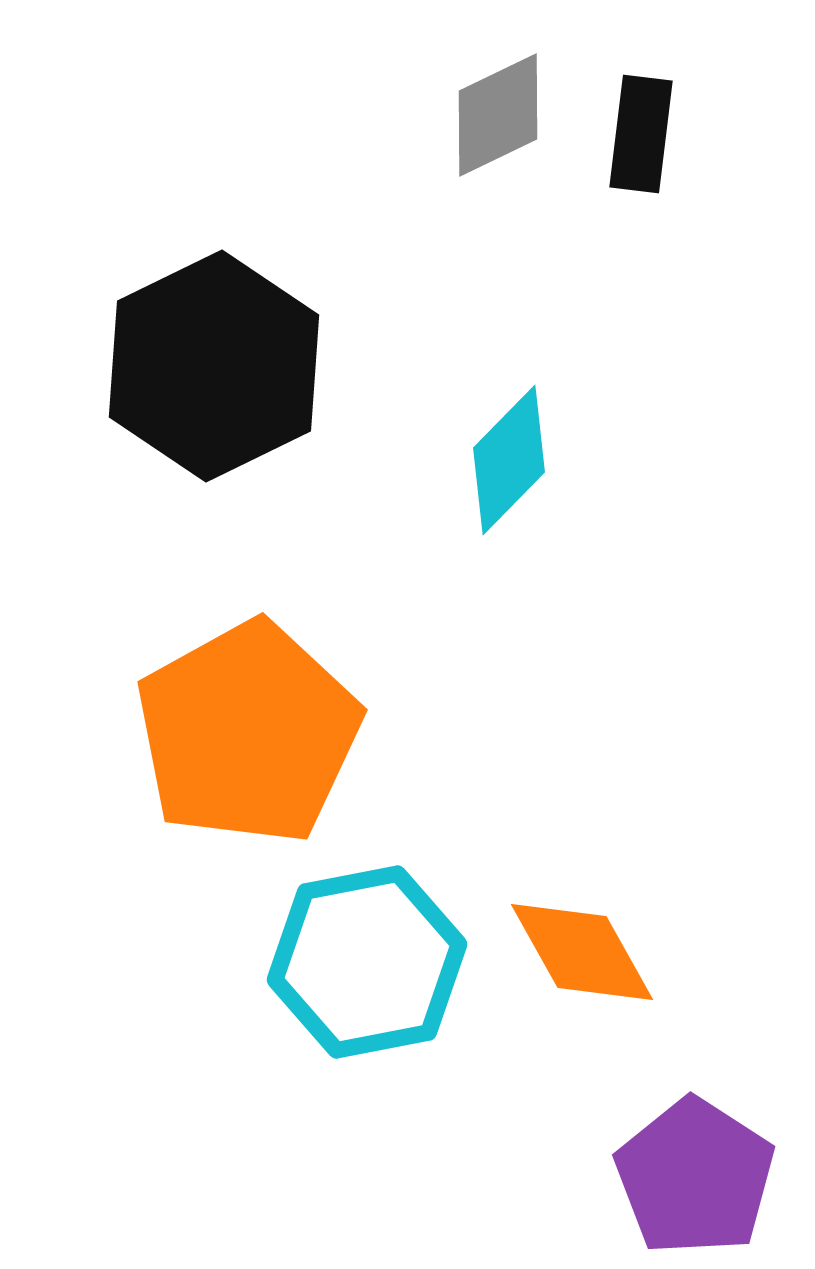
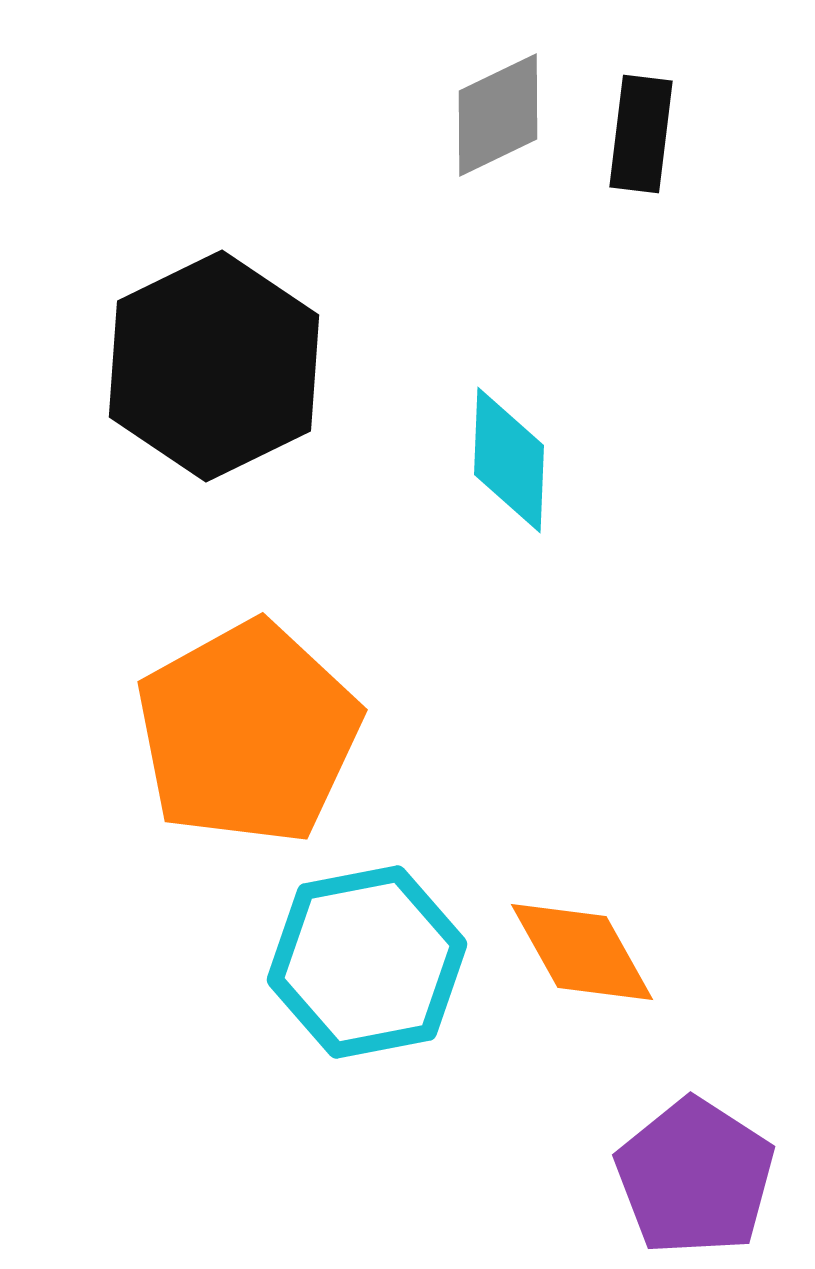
cyan diamond: rotated 42 degrees counterclockwise
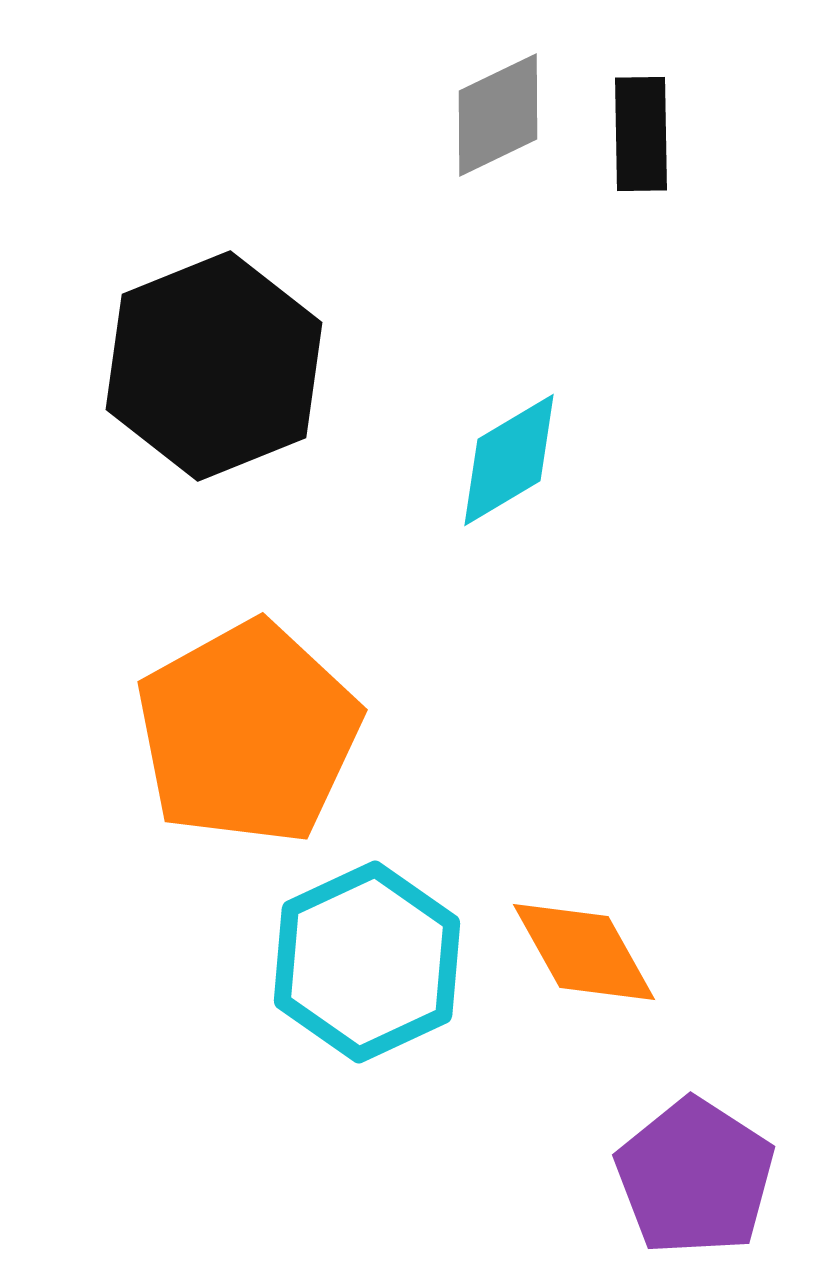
black rectangle: rotated 8 degrees counterclockwise
black hexagon: rotated 4 degrees clockwise
cyan diamond: rotated 57 degrees clockwise
orange diamond: moved 2 px right
cyan hexagon: rotated 14 degrees counterclockwise
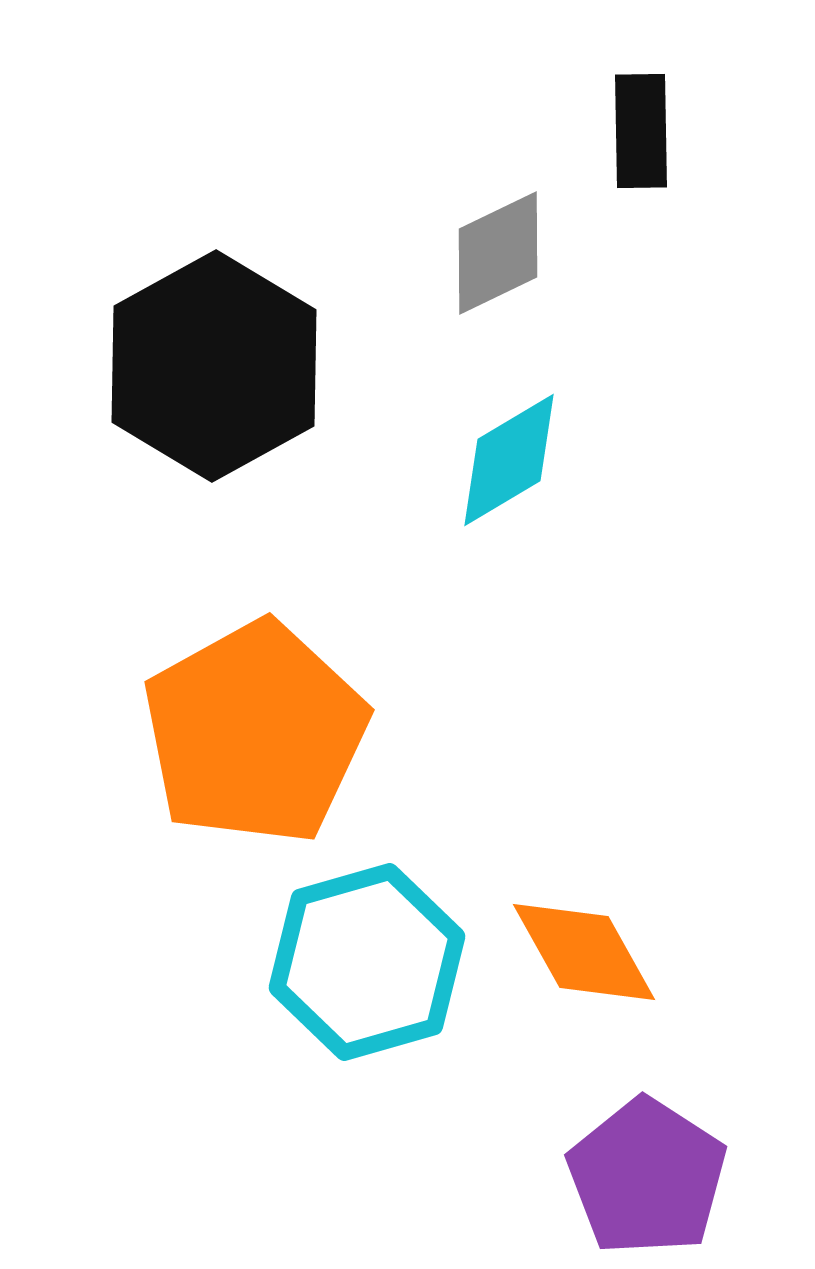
gray diamond: moved 138 px down
black rectangle: moved 3 px up
black hexagon: rotated 7 degrees counterclockwise
orange pentagon: moved 7 px right
cyan hexagon: rotated 9 degrees clockwise
purple pentagon: moved 48 px left
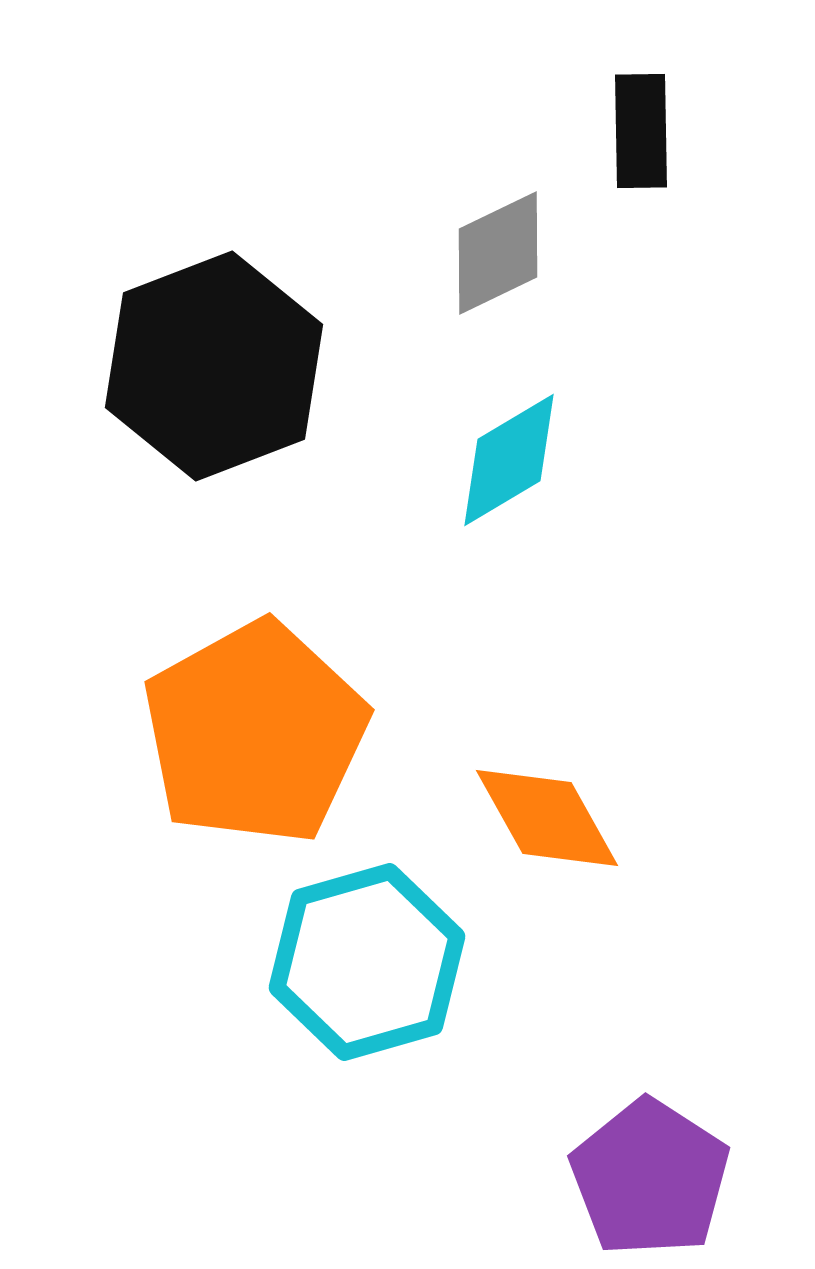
black hexagon: rotated 8 degrees clockwise
orange diamond: moved 37 px left, 134 px up
purple pentagon: moved 3 px right, 1 px down
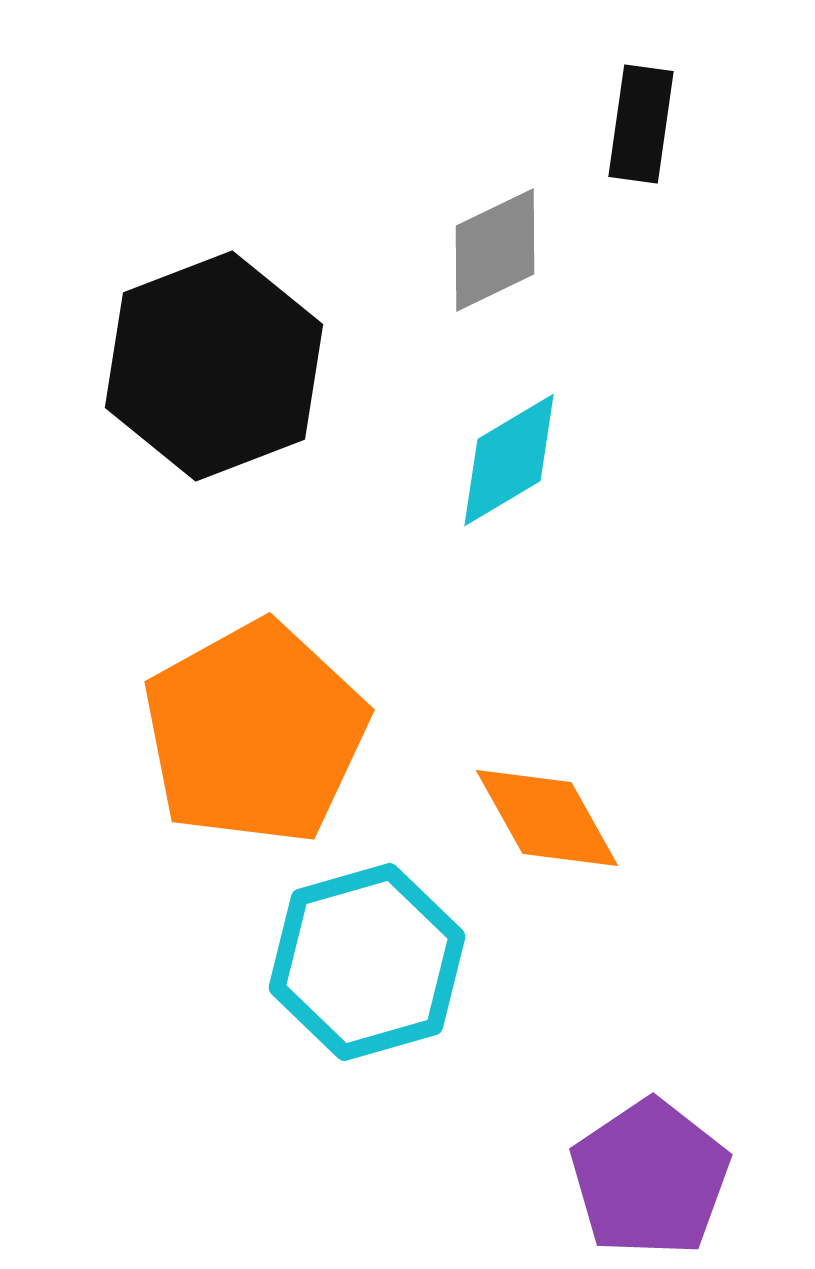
black rectangle: moved 7 px up; rotated 9 degrees clockwise
gray diamond: moved 3 px left, 3 px up
purple pentagon: rotated 5 degrees clockwise
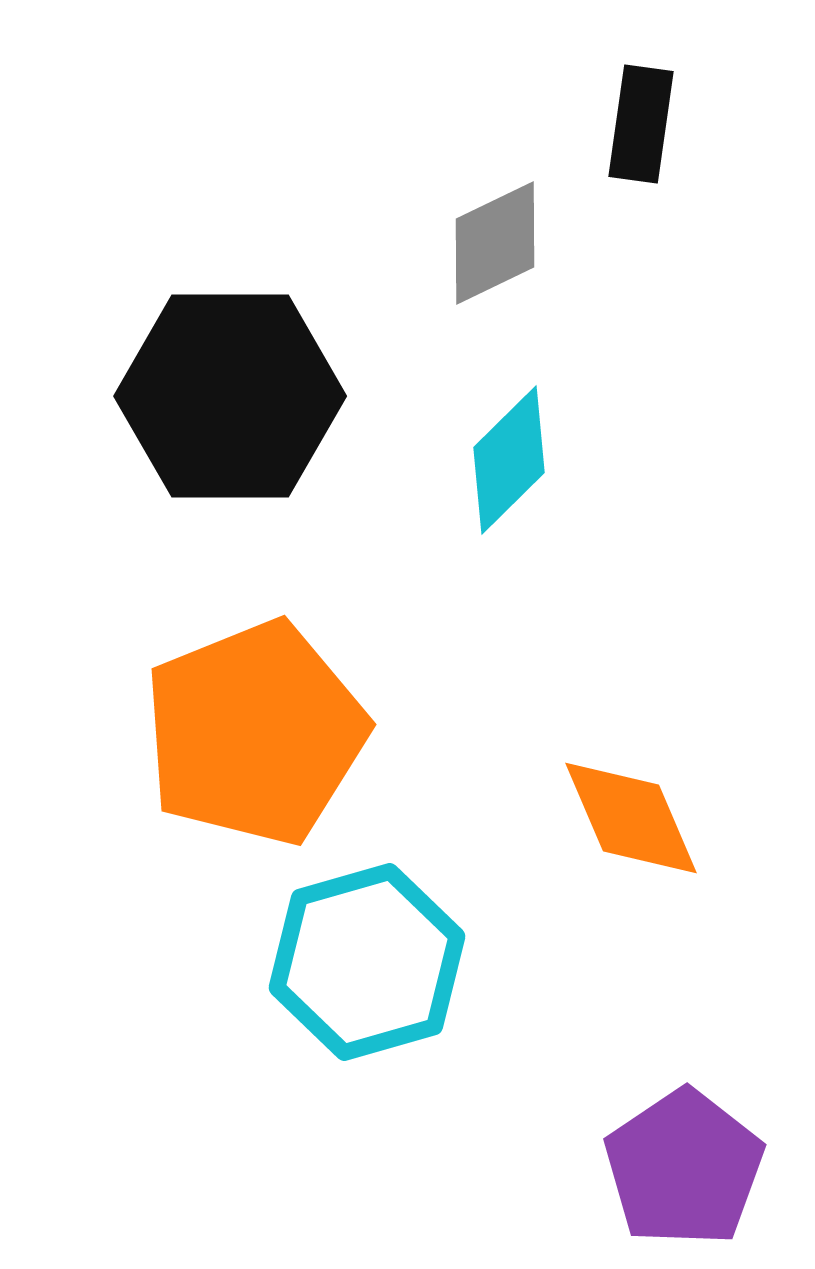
gray diamond: moved 7 px up
black hexagon: moved 16 px right, 30 px down; rotated 21 degrees clockwise
cyan diamond: rotated 14 degrees counterclockwise
orange pentagon: rotated 7 degrees clockwise
orange diamond: moved 84 px right; rotated 6 degrees clockwise
purple pentagon: moved 34 px right, 10 px up
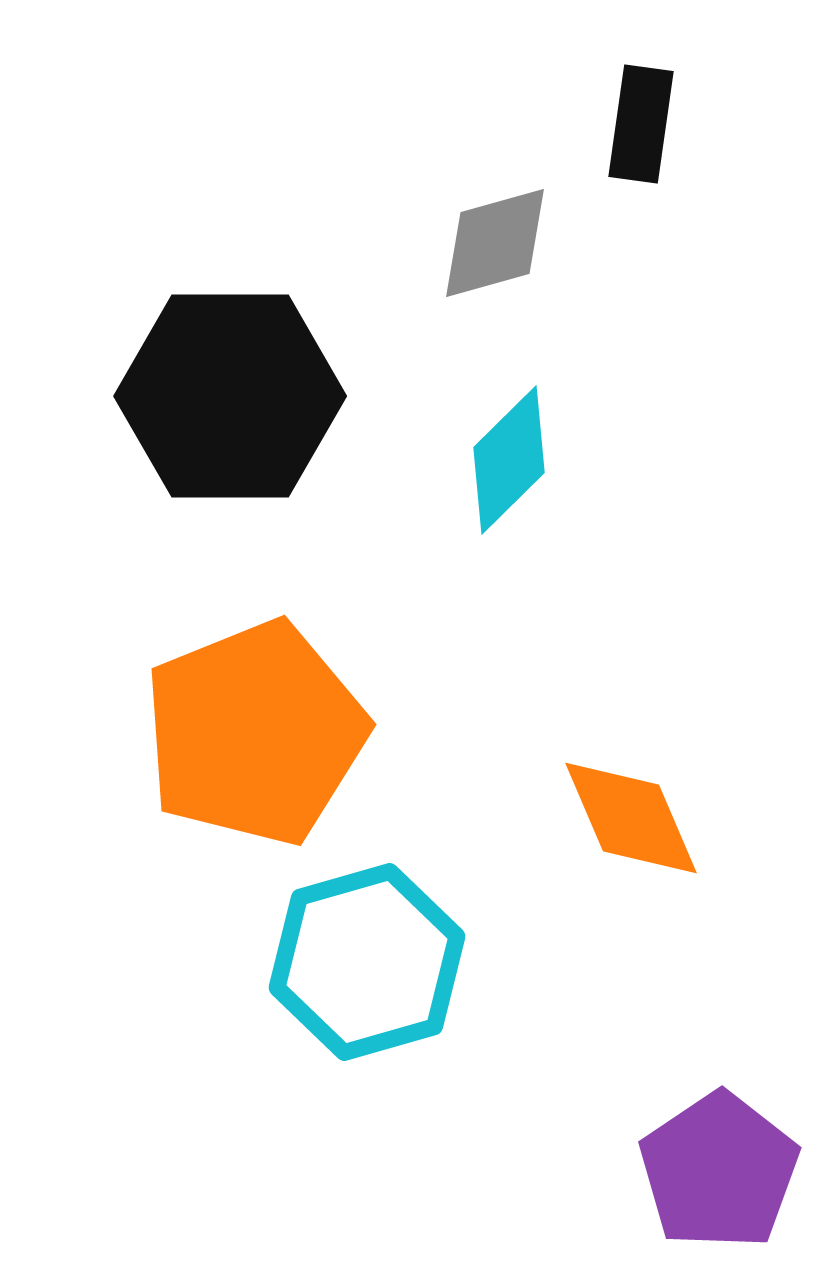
gray diamond: rotated 10 degrees clockwise
purple pentagon: moved 35 px right, 3 px down
